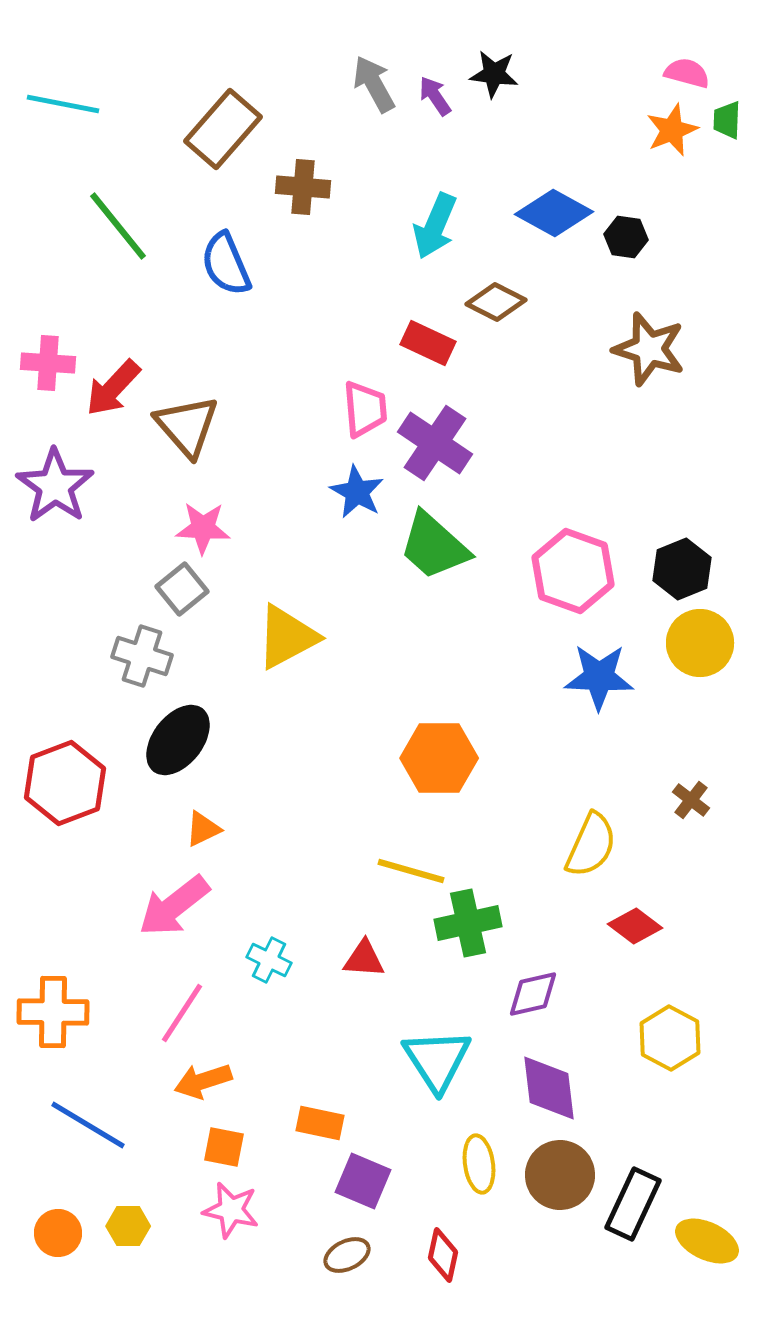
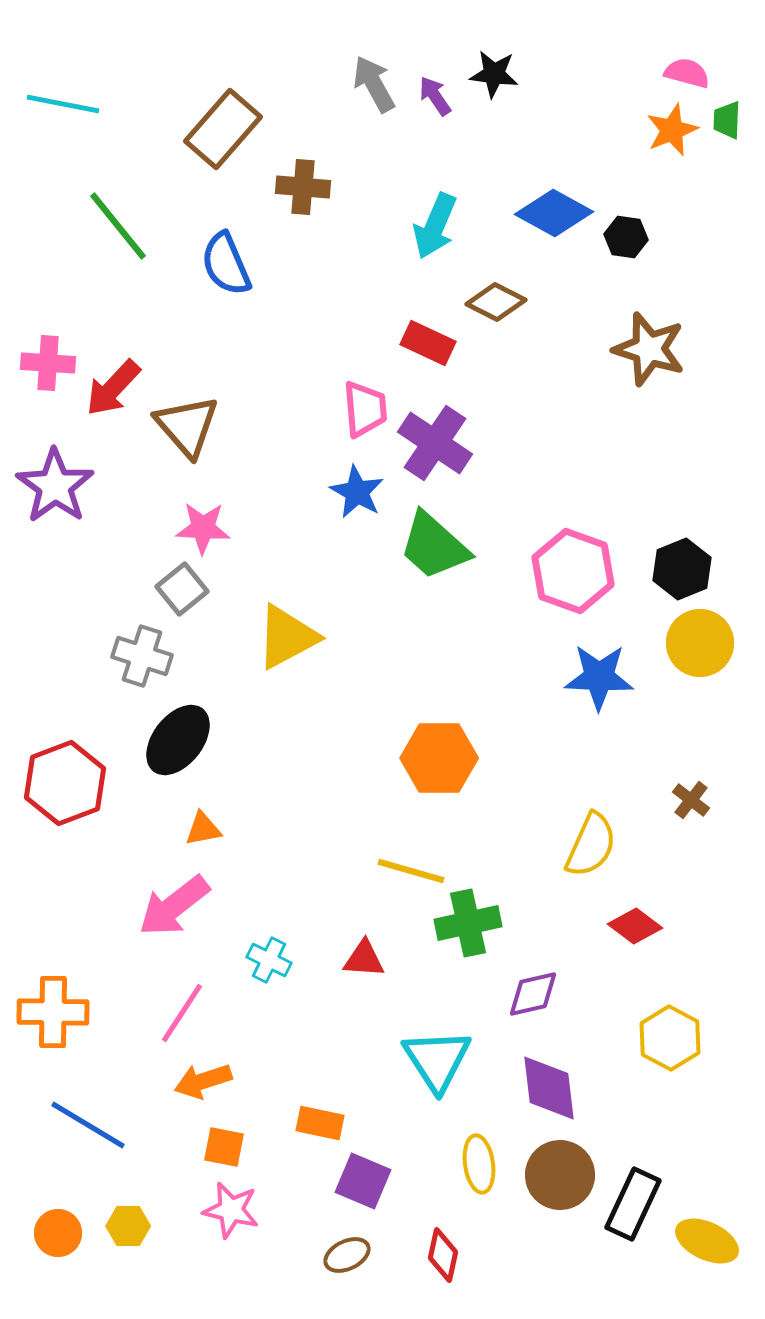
orange triangle at (203, 829): rotated 15 degrees clockwise
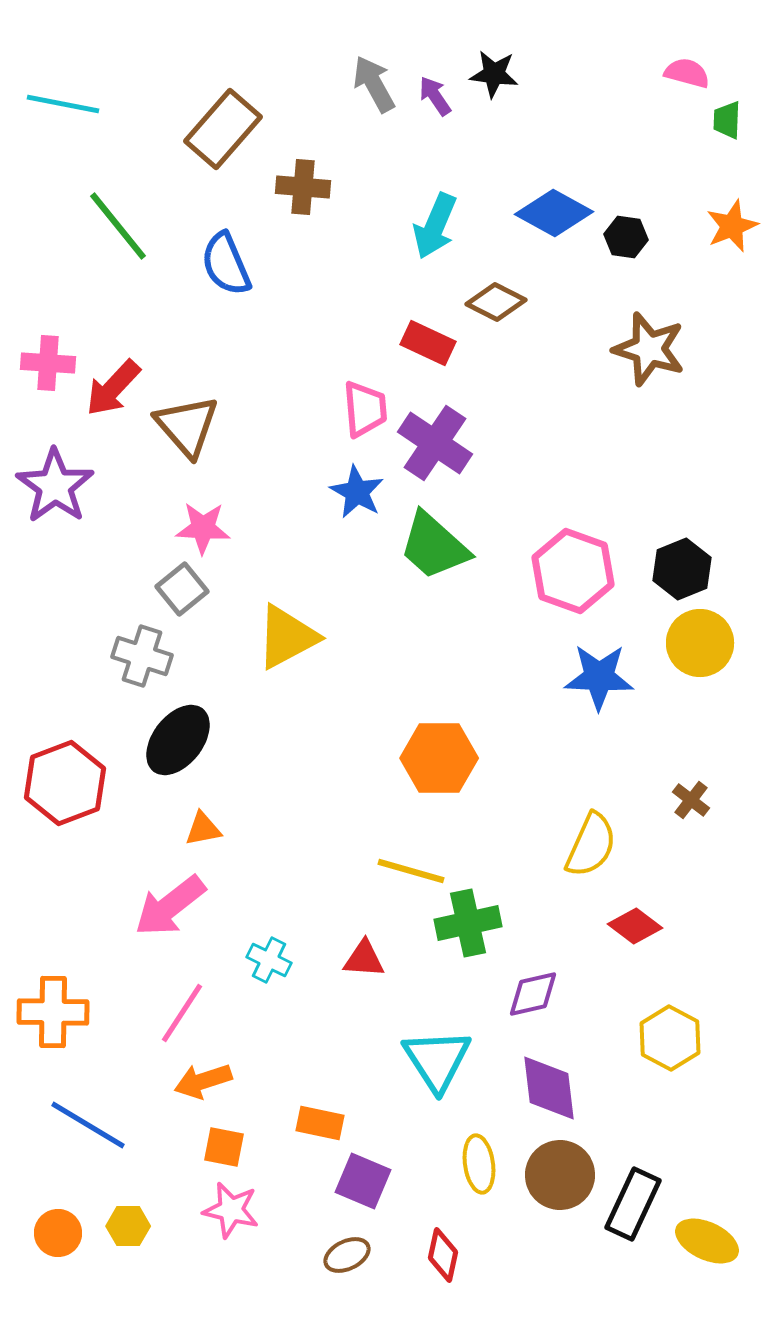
orange star at (672, 130): moved 60 px right, 96 px down
pink arrow at (174, 906): moved 4 px left
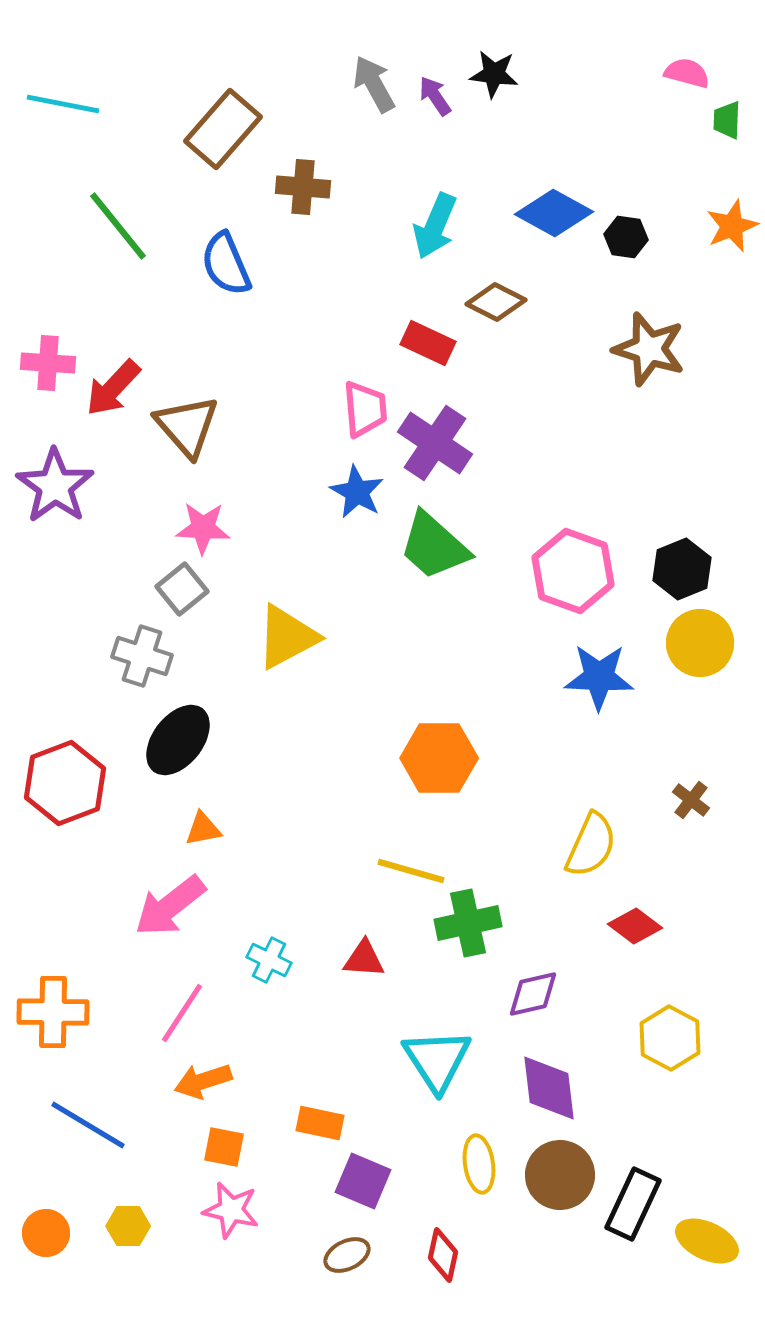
orange circle at (58, 1233): moved 12 px left
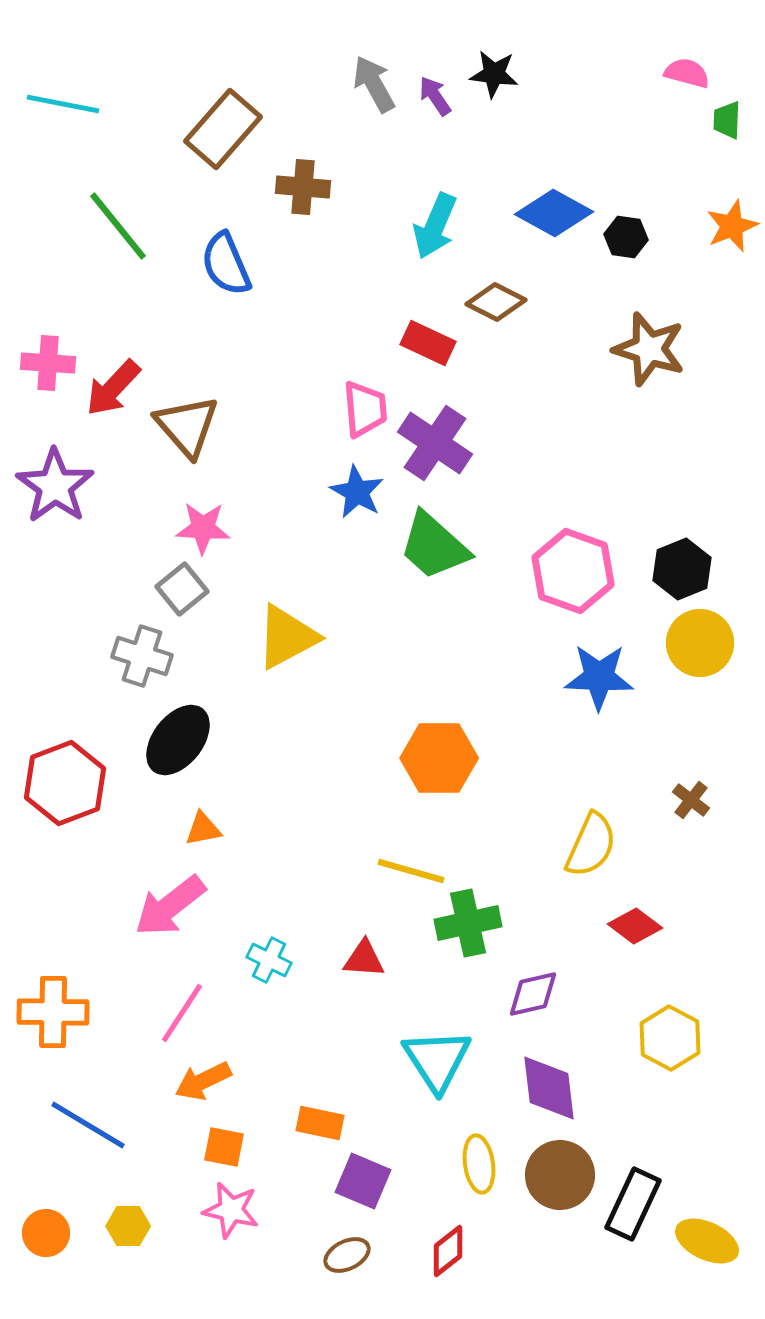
orange arrow at (203, 1081): rotated 8 degrees counterclockwise
red diamond at (443, 1255): moved 5 px right, 4 px up; rotated 40 degrees clockwise
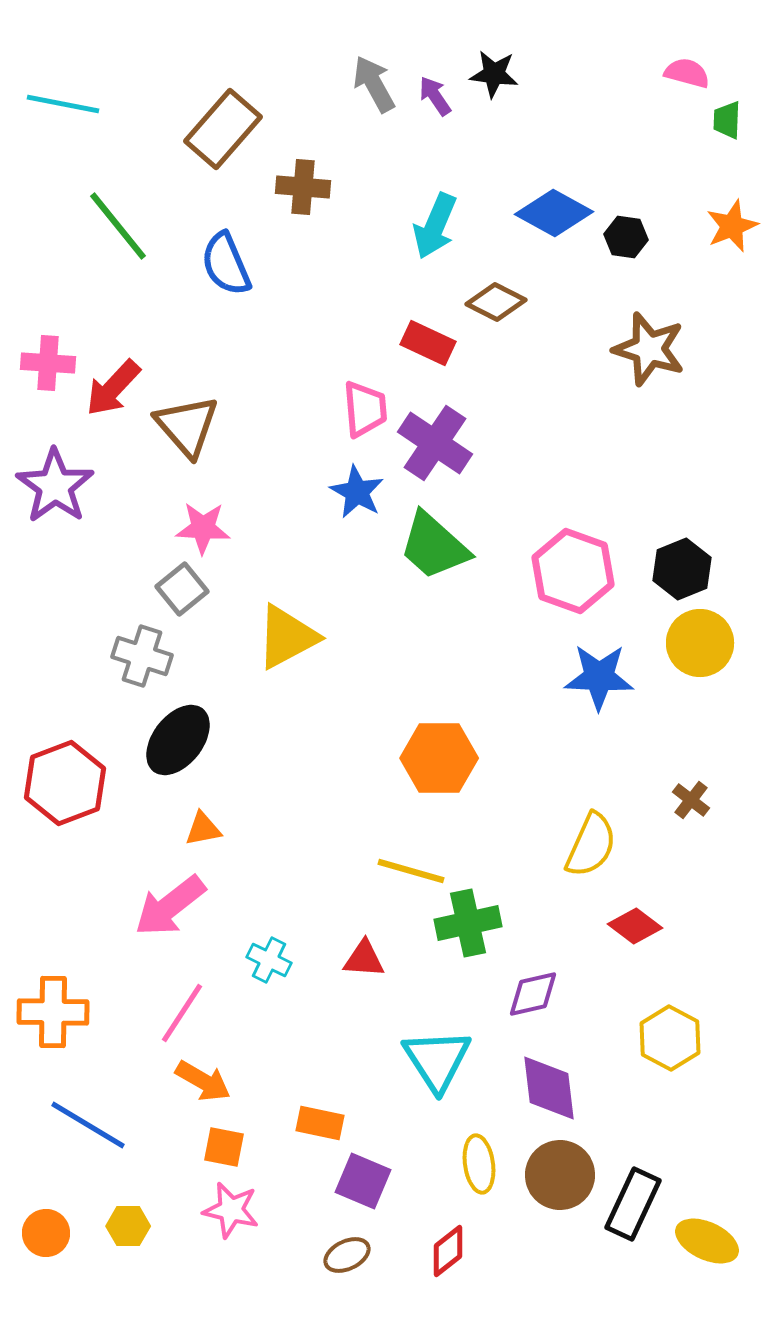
orange arrow at (203, 1081): rotated 124 degrees counterclockwise
